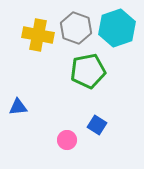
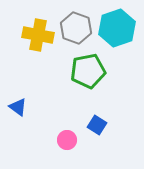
blue triangle: rotated 42 degrees clockwise
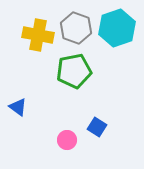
green pentagon: moved 14 px left
blue square: moved 2 px down
